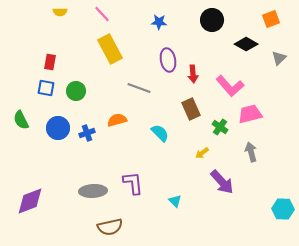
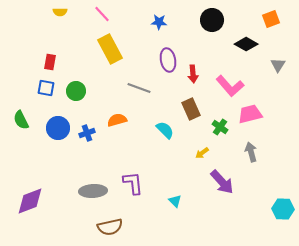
gray triangle: moved 1 px left, 7 px down; rotated 14 degrees counterclockwise
cyan semicircle: moved 5 px right, 3 px up
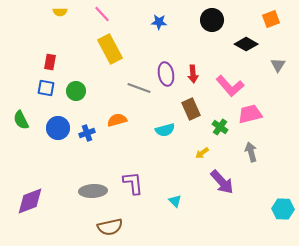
purple ellipse: moved 2 px left, 14 px down
cyan semicircle: rotated 120 degrees clockwise
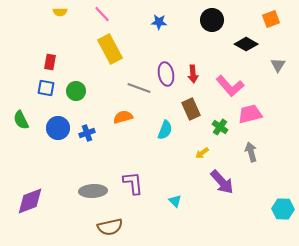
orange semicircle: moved 6 px right, 3 px up
cyan semicircle: rotated 54 degrees counterclockwise
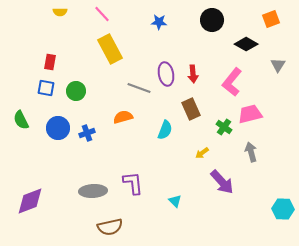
pink L-shape: moved 2 px right, 4 px up; rotated 80 degrees clockwise
green cross: moved 4 px right
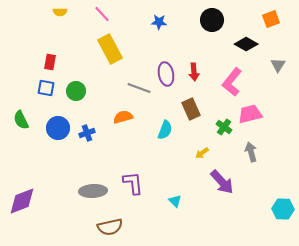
red arrow: moved 1 px right, 2 px up
purple diamond: moved 8 px left
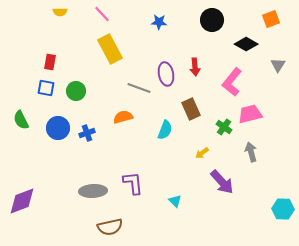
red arrow: moved 1 px right, 5 px up
